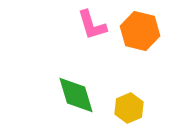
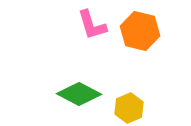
green diamond: moved 3 px right, 1 px up; rotated 45 degrees counterclockwise
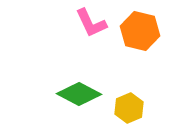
pink L-shape: moved 1 px left, 2 px up; rotated 8 degrees counterclockwise
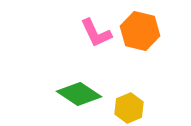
pink L-shape: moved 5 px right, 10 px down
green diamond: rotated 6 degrees clockwise
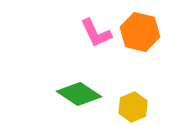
orange hexagon: moved 1 px down
yellow hexagon: moved 4 px right, 1 px up
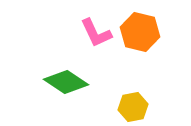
green diamond: moved 13 px left, 12 px up
yellow hexagon: rotated 12 degrees clockwise
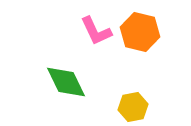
pink L-shape: moved 2 px up
green diamond: rotated 30 degrees clockwise
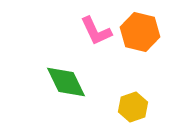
yellow hexagon: rotated 8 degrees counterclockwise
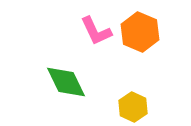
orange hexagon: rotated 9 degrees clockwise
yellow hexagon: rotated 16 degrees counterclockwise
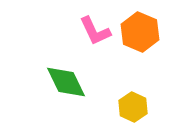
pink L-shape: moved 1 px left
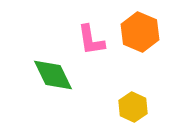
pink L-shape: moved 4 px left, 9 px down; rotated 16 degrees clockwise
green diamond: moved 13 px left, 7 px up
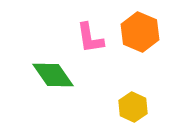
pink L-shape: moved 1 px left, 2 px up
green diamond: rotated 9 degrees counterclockwise
